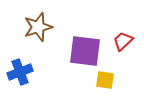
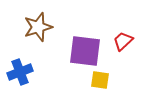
yellow square: moved 5 px left
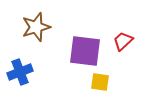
brown star: moved 2 px left
yellow square: moved 2 px down
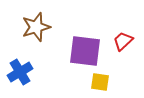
blue cross: rotated 10 degrees counterclockwise
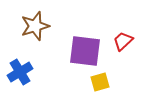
brown star: moved 1 px left, 1 px up
yellow square: rotated 24 degrees counterclockwise
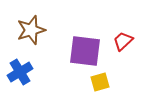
brown star: moved 4 px left, 4 px down
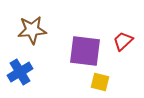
brown star: moved 1 px right; rotated 12 degrees clockwise
yellow square: rotated 30 degrees clockwise
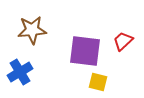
yellow square: moved 2 px left
